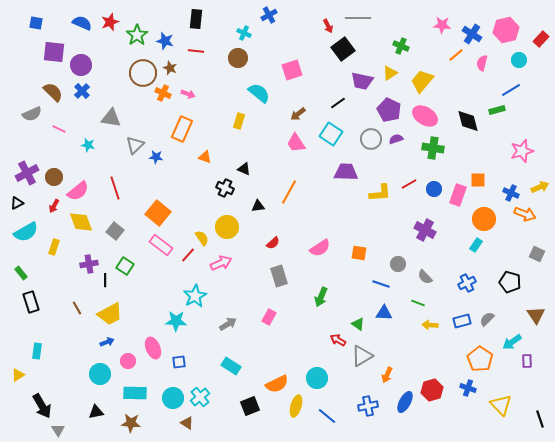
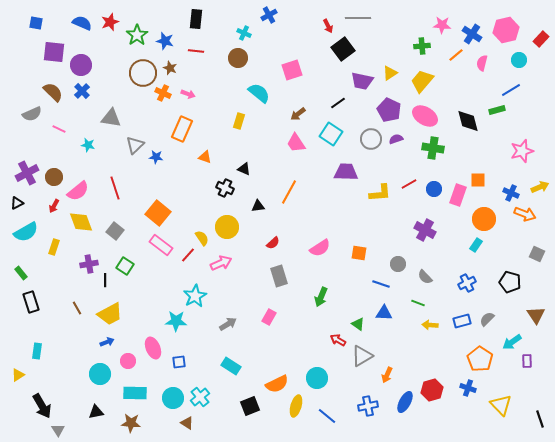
green cross at (401, 46): moved 21 px right; rotated 28 degrees counterclockwise
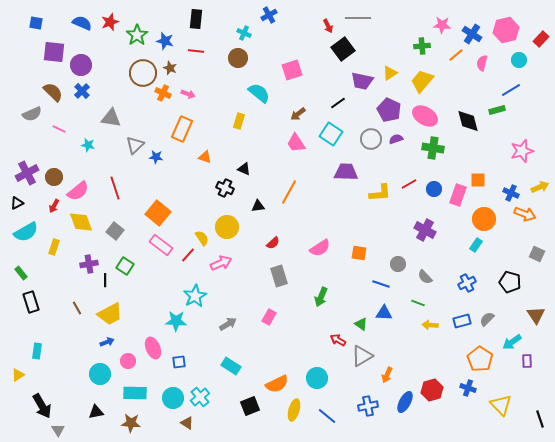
green triangle at (358, 324): moved 3 px right
yellow ellipse at (296, 406): moved 2 px left, 4 px down
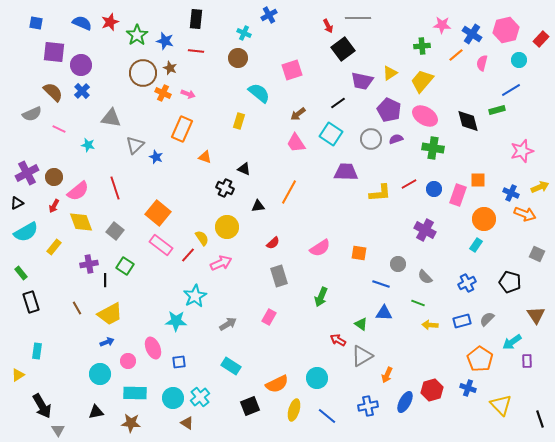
blue star at (156, 157): rotated 16 degrees clockwise
yellow rectangle at (54, 247): rotated 21 degrees clockwise
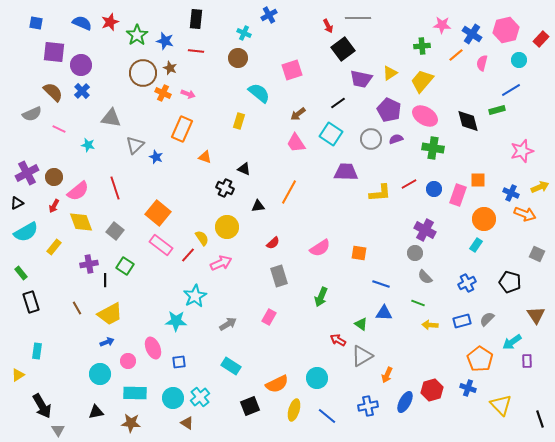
purple trapezoid at (362, 81): moved 1 px left, 2 px up
gray circle at (398, 264): moved 17 px right, 11 px up
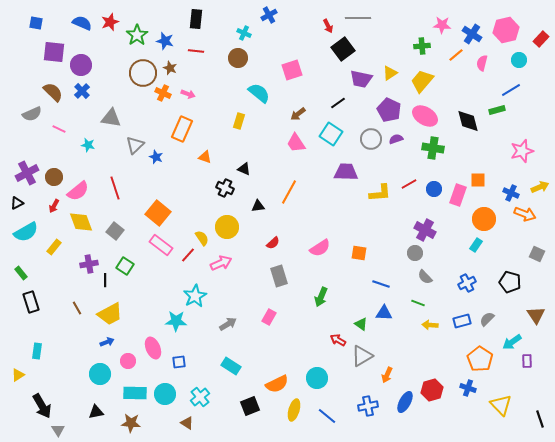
cyan circle at (173, 398): moved 8 px left, 4 px up
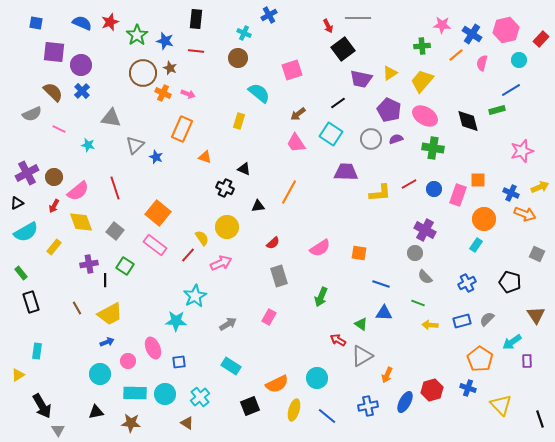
pink rectangle at (161, 245): moved 6 px left
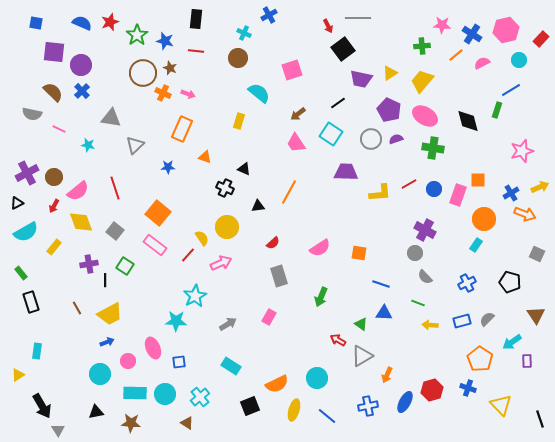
pink semicircle at (482, 63): rotated 49 degrees clockwise
green rectangle at (497, 110): rotated 56 degrees counterclockwise
gray semicircle at (32, 114): rotated 36 degrees clockwise
blue star at (156, 157): moved 12 px right, 10 px down; rotated 24 degrees counterclockwise
blue cross at (511, 193): rotated 35 degrees clockwise
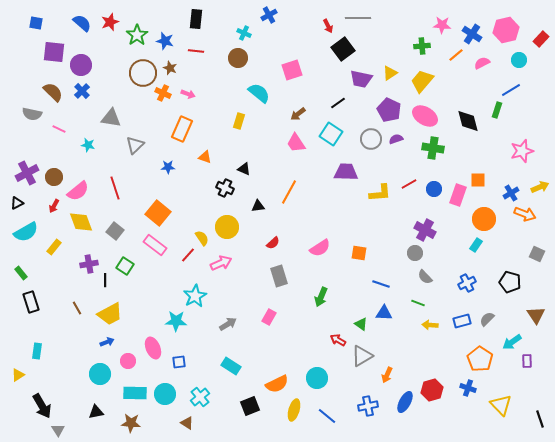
blue semicircle at (82, 23): rotated 18 degrees clockwise
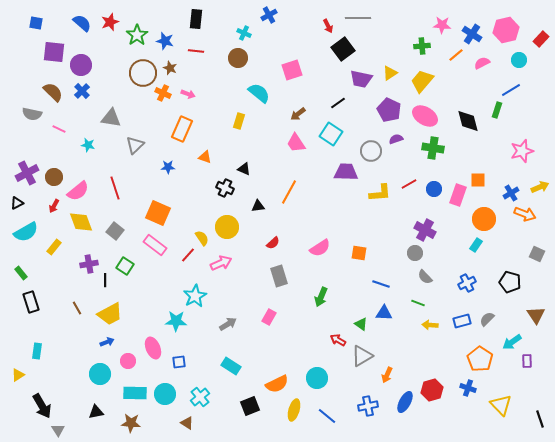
gray circle at (371, 139): moved 12 px down
orange square at (158, 213): rotated 15 degrees counterclockwise
